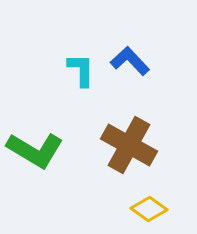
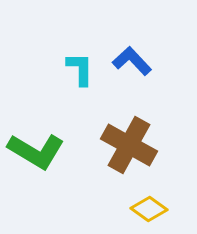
blue L-shape: moved 2 px right
cyan L-shape: moved 1 px left, 1 px up
green L-shape: moved 1 px right, 1 px down
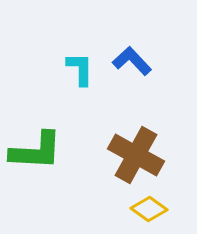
brown cross: moved 7 px right, 10 px down
green L-shape: rotated 28 degrees counterclockwise
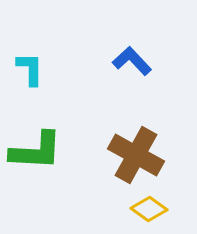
cyan L-shape: moved 50 px left
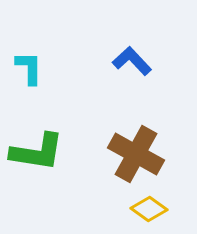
cyan L-shape: moved 1 px left, 1 px up
green L-shape: moved 1 px right, 1 px down; rotated 6 degrees clockwise
brown cross: moved 1 px up
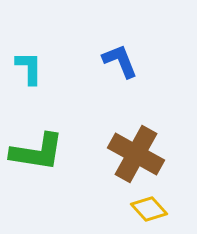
blue L-shape: moved 12 px left; rotated 21 degrees clockwise
yellow diamond: rotated 12 degrees clockwise
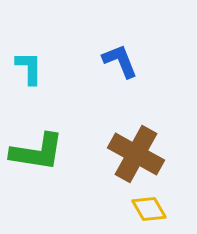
yellow diamond: rotated 12 degrees clockwise
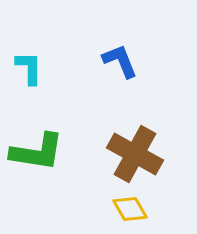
brown cross: moved 1 px left
yellow diamond: moved 19 px left
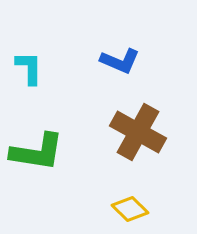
blue L-shape: rotated 135 degrees clockwise
brown cross: moved 3 px right, 22 px up
yellow diamond: rotated 15 degrees counterclockwise
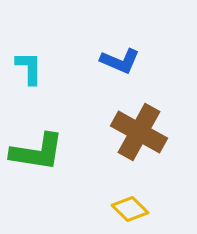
brown cross: moved 1 px right
